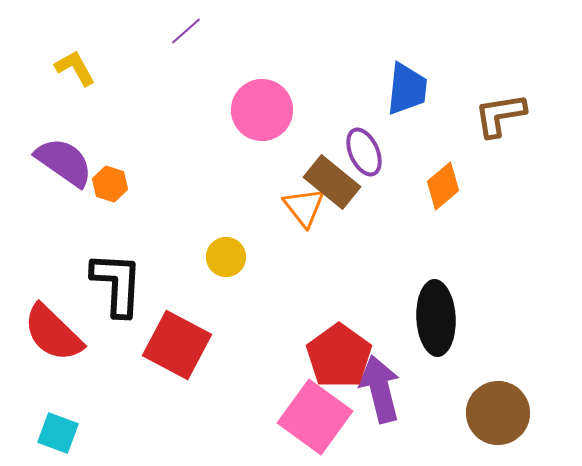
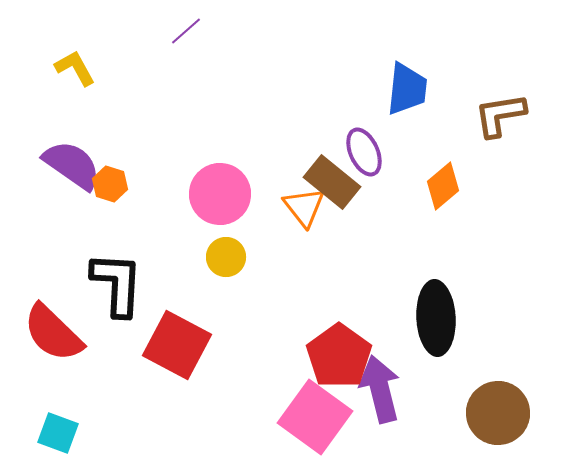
pink circle: moved 42 px left, 84 px down
purple semicircle: moved 8 px right, 3 px down
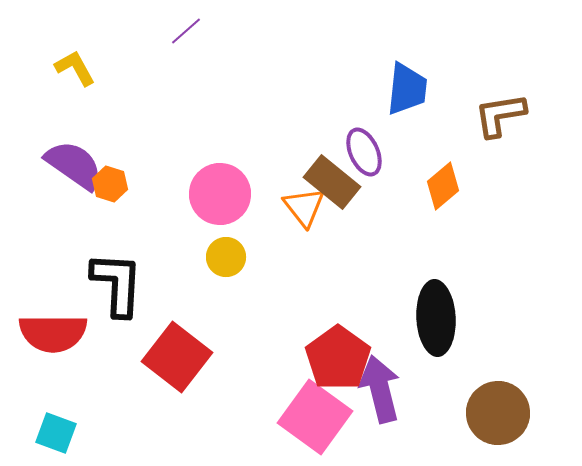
purple semicircle: moved 2 px right
red semicircle: rotated 44 degrees counterclockwise
red square: moved 12 px down; rotated 10 degrees clockwise
red pentagon: moved 1 px left, 2 px down
cyan square: moved 2 px left
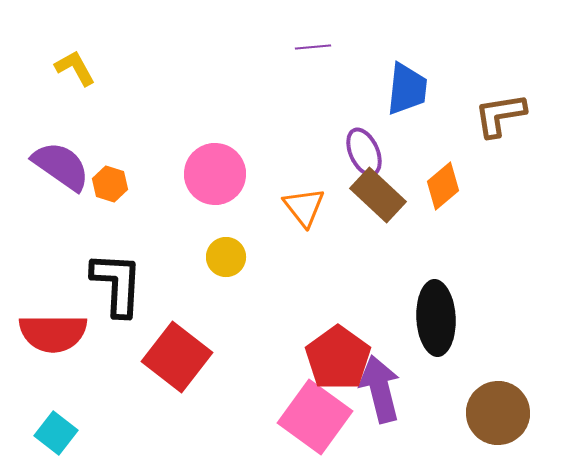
purple line: moved 127 px right, 16 px down; rotated 36 degrees clockwise
purple semicircle: moved 13 px left, 1 px down
brown rectangle: moved 46 px right, 13 px down; rotated 4 degrees clockwise
pink circle: moved 5 px left, 20 px up
cyan square: rotated 18 degrees clockwise
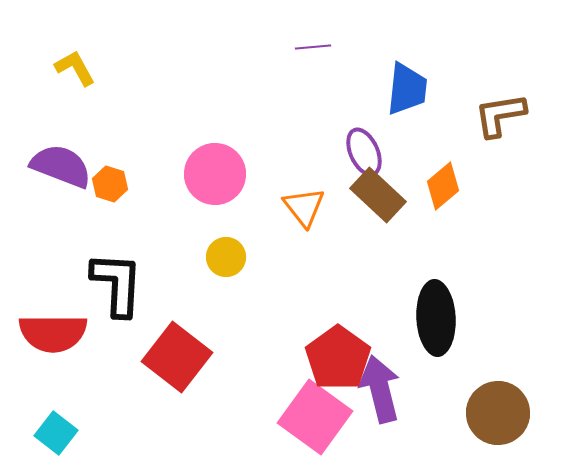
purple semicircle: rotated 14 degrees counterclockwise
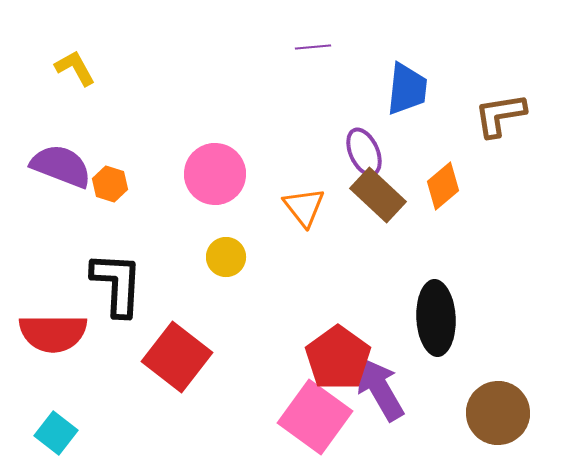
purple arrow: rotated 16 degrees counterclockwise
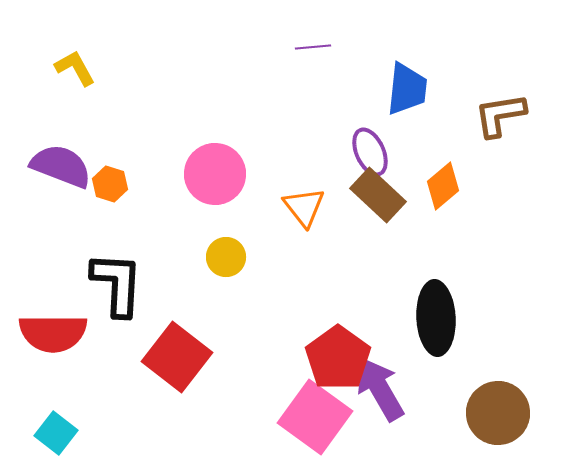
purple ellipse: moved 6 px right
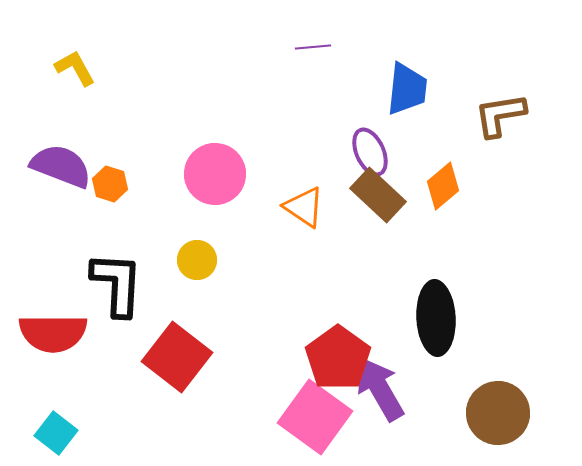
orange triangle: rotated 18 degrees counterclockwise
yellow circle: moved 29 px left, 3 px down
